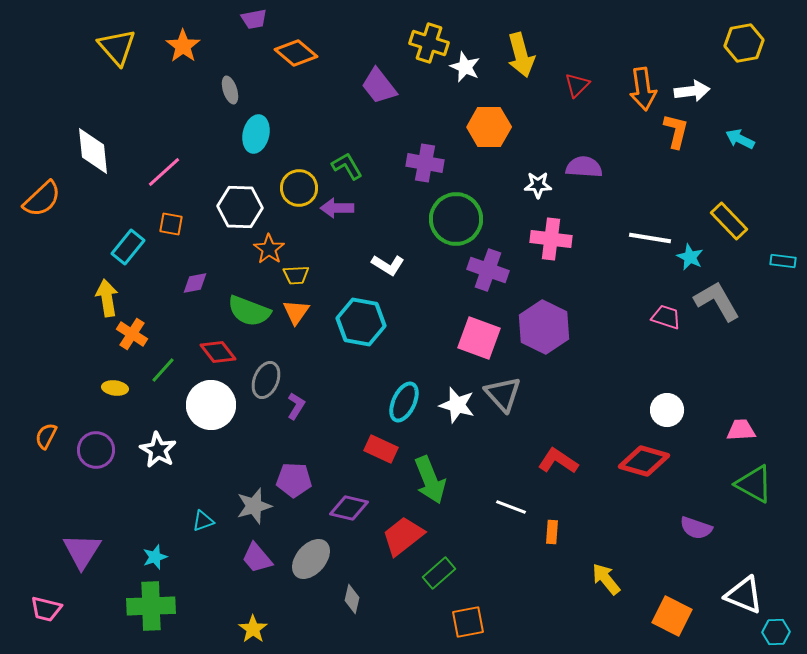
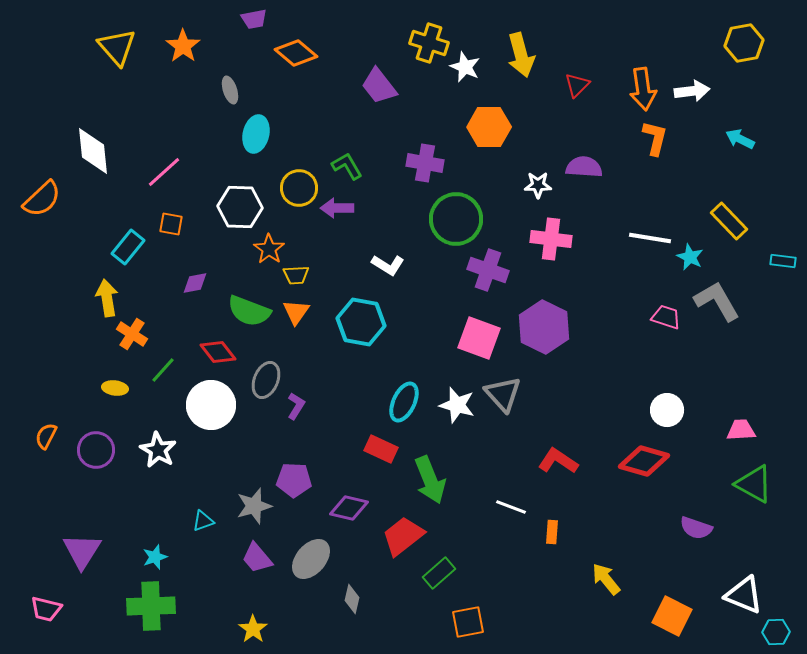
orange L-shape at (676, 131): moved 21 px left, 7 px down
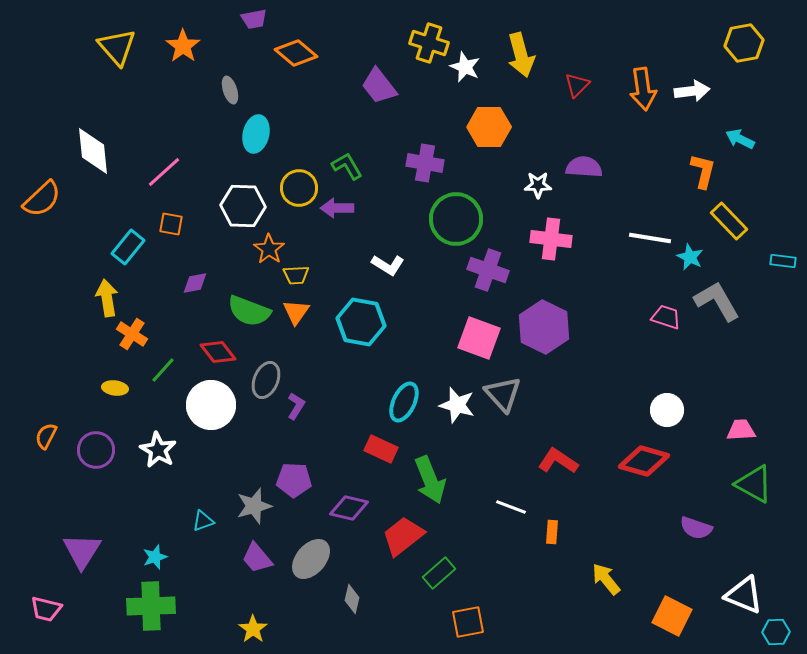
orange L-shape at (655, 138): moved 48 px right, 33 px down
white hexagon at (240, 207): moved 3 px right, 1 px up
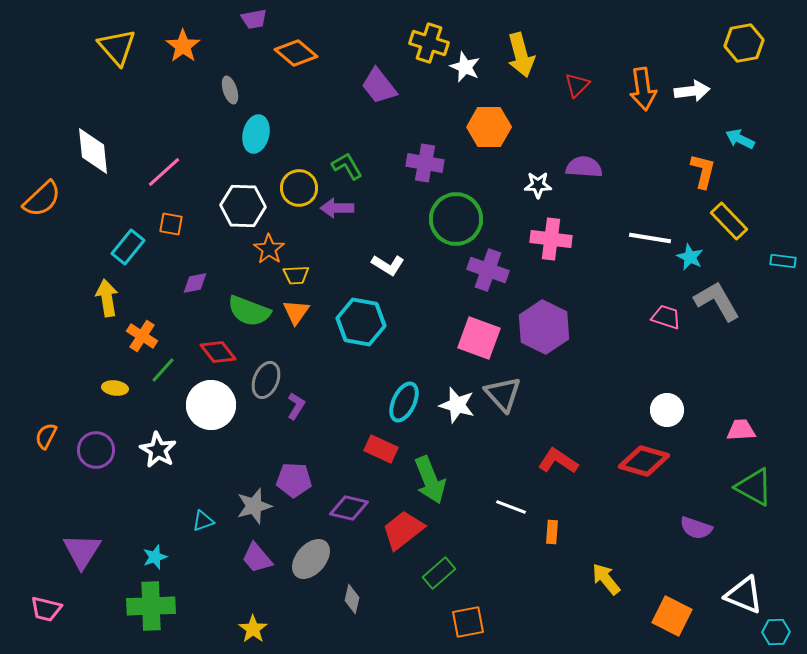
orange cross at (132, 334): moved 10 px right, 2 px down
green triangle at (754, 484): moved 3 px down
red trapezoid at (403, 536): moved 6 px up
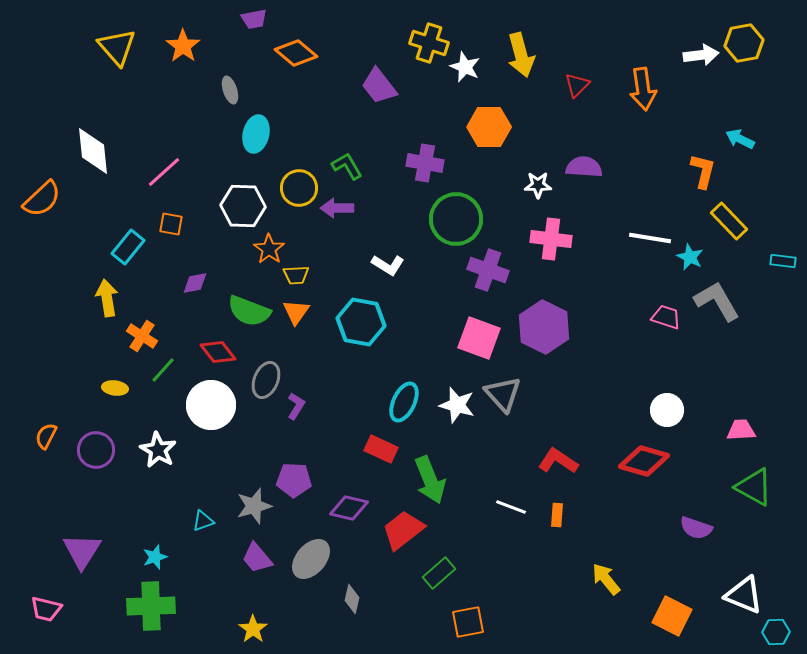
white arrow at (692, 91): moved 9 px right, 36 px up
orange rectangle at (552, 532): moved 5 px right, 17 px up
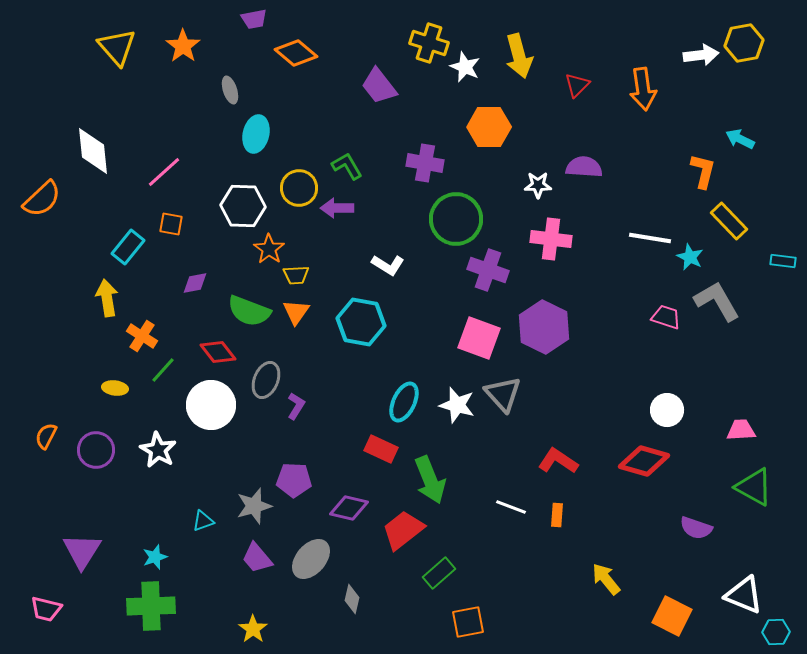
yellow arrow at (521, 55): moved 2 px left, 1 px down
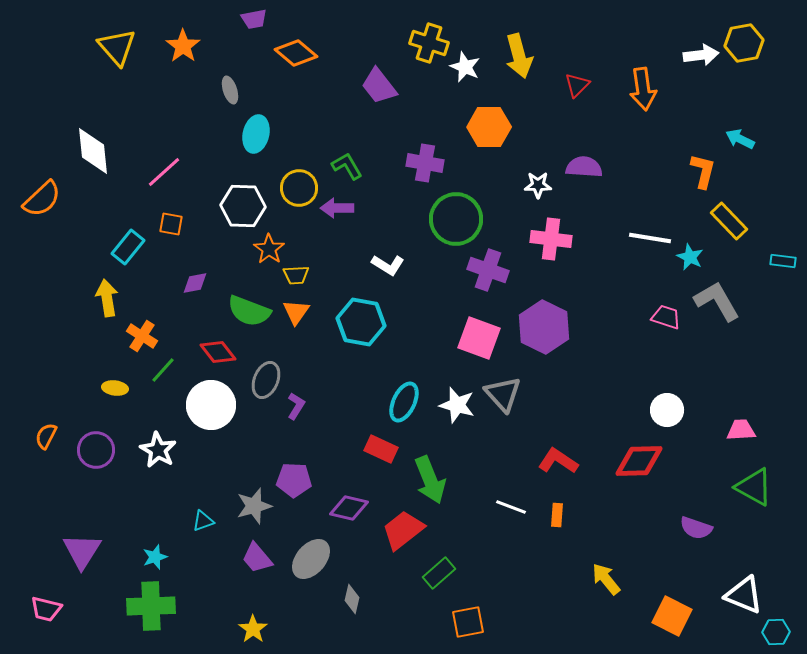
red diamond at (644, 461): moved 5 px left; rotated 18 degrees counterclockwise
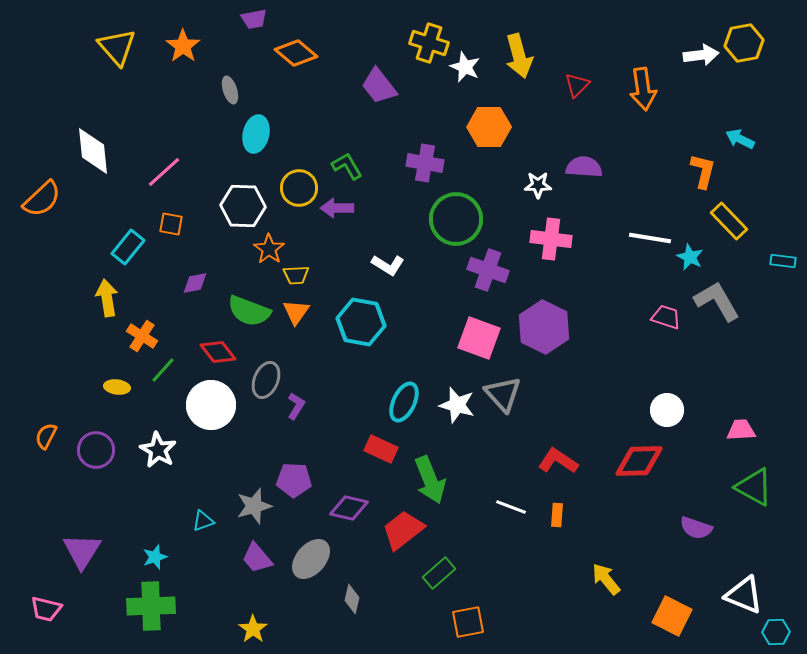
yellow ellipse at (115, 388): moved 2 px right, 1 px up
